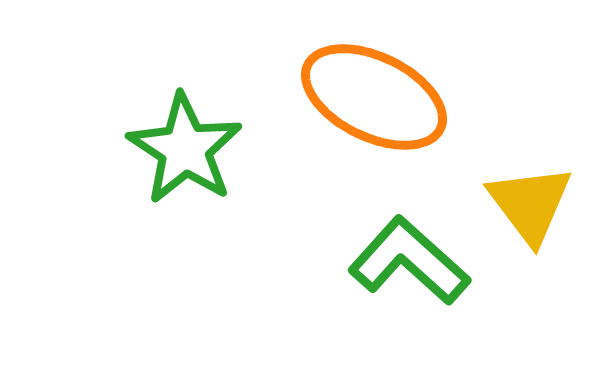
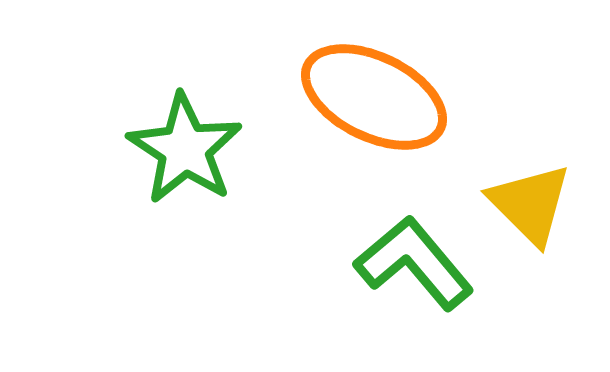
yellow triangle: rotated 8 degrees counterclockwise
green L-shape: moved 5 px right, 2 px down; rotated 8 degrees clockwise
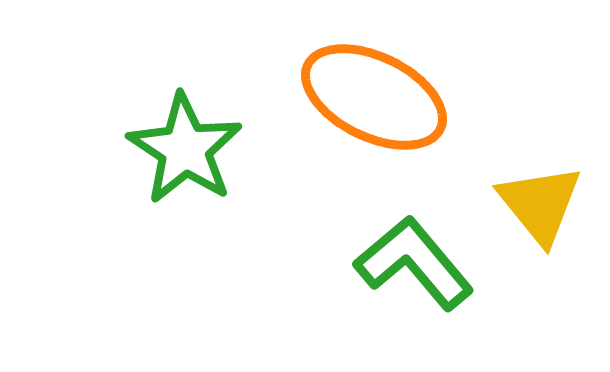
yellow triangle: moved 10 px right; rotated 6 degrees clockwise
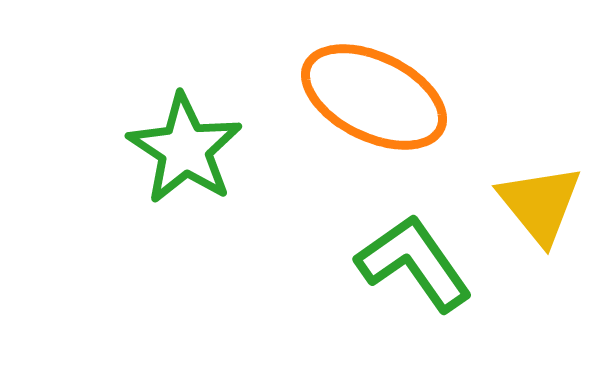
green L-shape: rotated 5 degrees clockwise
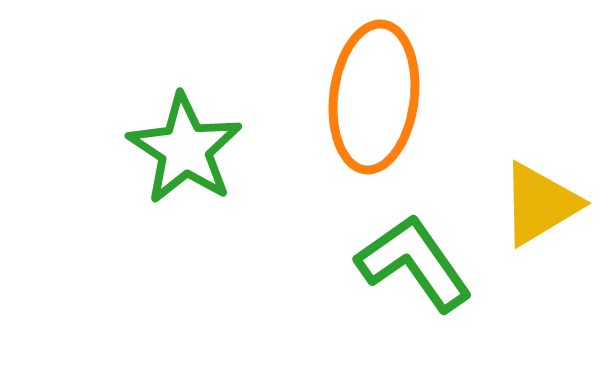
orange ellipse: rotated 71 degrees clockwise
yellow triangle: rotated 38 degrees clockwise
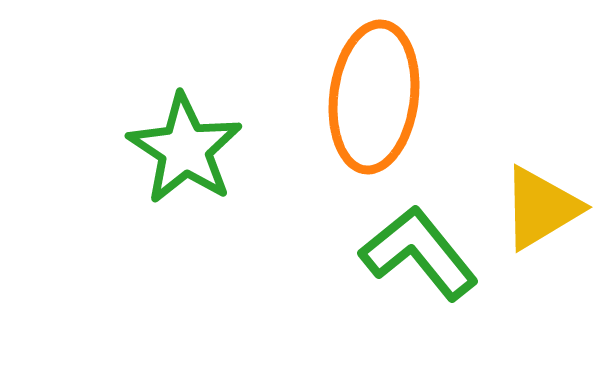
yellow triangle: moved 1 px right, 4 px down
green L-shape: moved 5 px right, 10 px up; rotated 4 degrees counterclockwise
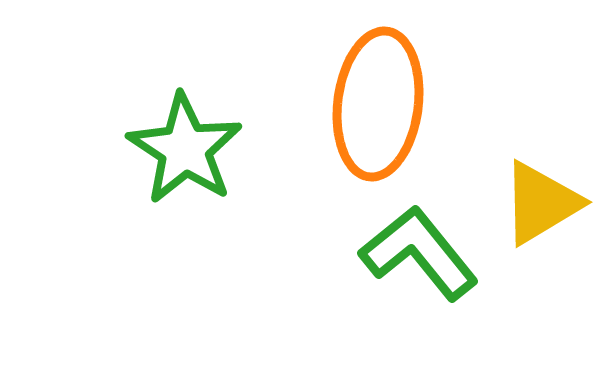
orange ellipse: moved 4 px right, 7 px down
yellow triangle: moved 5 px up
